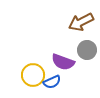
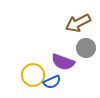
brown arrow: moved 3 px left, 1 px down
gray circle: moved 1 px left, 2 px up
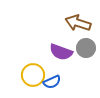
brown arrow: rotated 45 degrees clockwise
purple semicircle: moved 2 px left, 10 px up
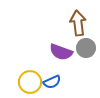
brown arrow: rotated 65 degrees clockwise
yellow circle: moved 3 px left, 7 px down
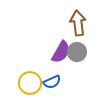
gray circle: moved 9 px left, 4 px down
purple semicircle: rotated 80 degrees counterclockwise
yellow circle: moved 1 px down
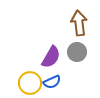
brown arrow: moved 1 px right
purple semicircle: moved 10 px left, 5 px down
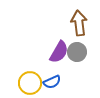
purple semicircle: moved 8 px right, 5 px up
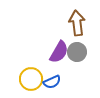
brown arrow: moved 2 px left
yellow circle: moved 1 px right, 4 px up
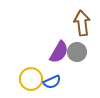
brown arrow: moved 5 px right
